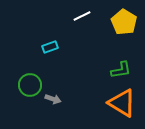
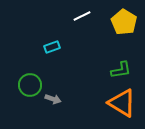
cyan rectangle: moved 2 px right
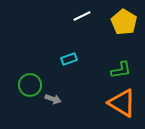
cyan rectangle: moved 17 px right, 12 px down
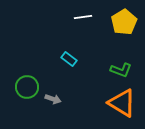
white line: moved 1 px right, 1 px down; rotated 18 degrees clockwise
yellow pentagon: rotated 10 degrees clockwise
cyan rectangle: rotated 56 degrees clockwise
green L-shape: rotated 30 degrees clockwise
green circle: moved 3 px left, 2 px down
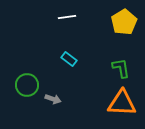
white line: moved 16 px left
green L-shape: moved 2 px up; rotated 120 degrees counterclockwise
green circle: moved 2 px up
orange triangle: rotated 28 degrees counterclockwise
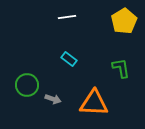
yellow pentagon: moved 1 px up
orange triangle: moved 28 px left
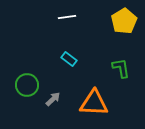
gray arrow: rotated 63 degrees counterclockwise
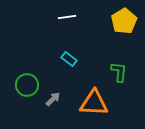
green L-shape: moved 2 px left, 4 px down; rotated 15 degrees clockwise
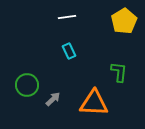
cyan rectangle: moved 8 px up; rotated 28 degrees clockwise
